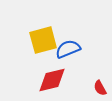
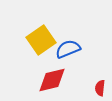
yellow square: moved 2 px left; rotated 20 degrees counterclockwise
red semicircle: rotated 35 degrees clockwise
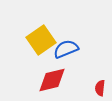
blue semicircle: moved 2 px left
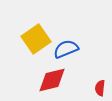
yellow square: moved 5 px left, 1 px up
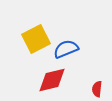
yellow square: rotated 8 degrees clockwise
red semicircle: moved 3 px left, 1 px down
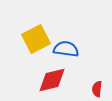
blue semicircle: rotated 30 degrees clockwise
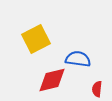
blue semicircle: moved 12 px right, 10 px down
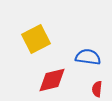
blue semicircle: moved 10 px right, 2 px up
